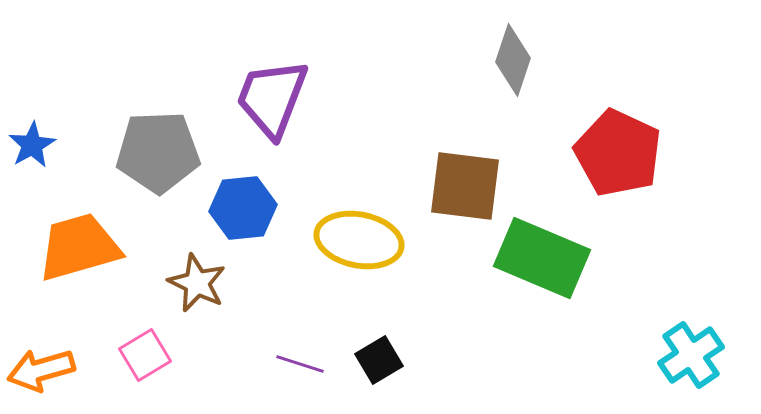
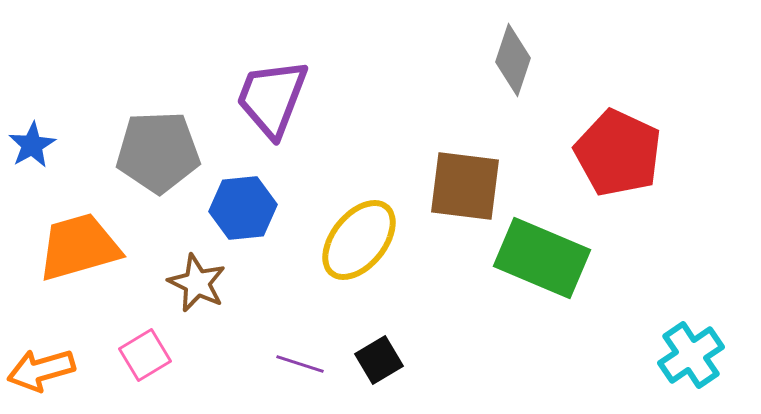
yellow ellipse: rotated 62 degrees counterclockwise
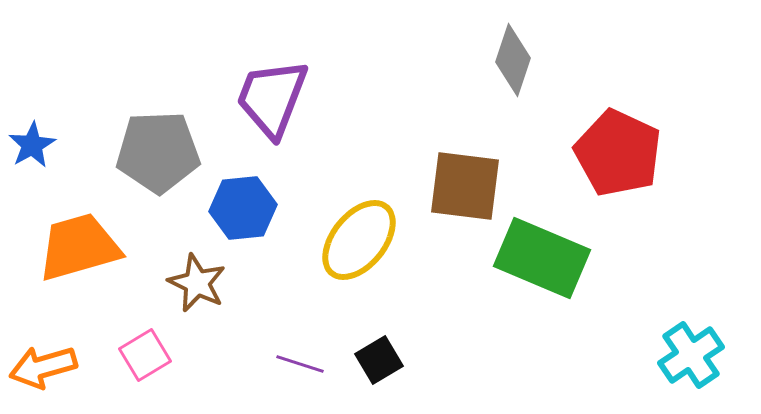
orange arrow: moved 2 px right, 3 px up
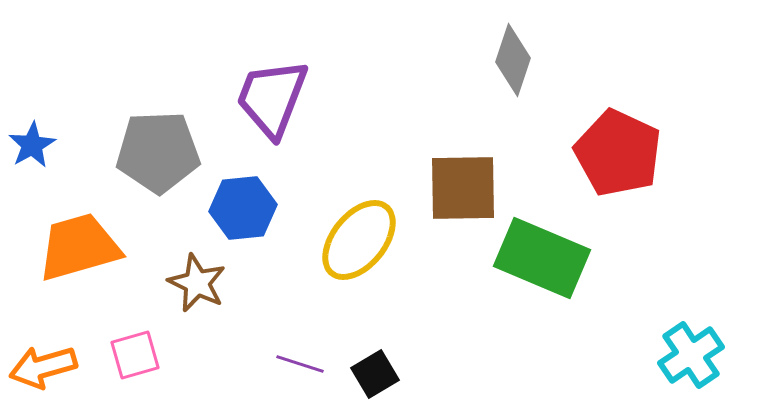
brown square: moved 2 px left, 2 px down; rotated 8 degrees counterclockwise
pink square: moved 10 px left; rotated 15 degrees clockwise
black square: moved 4 px left, 14 px down
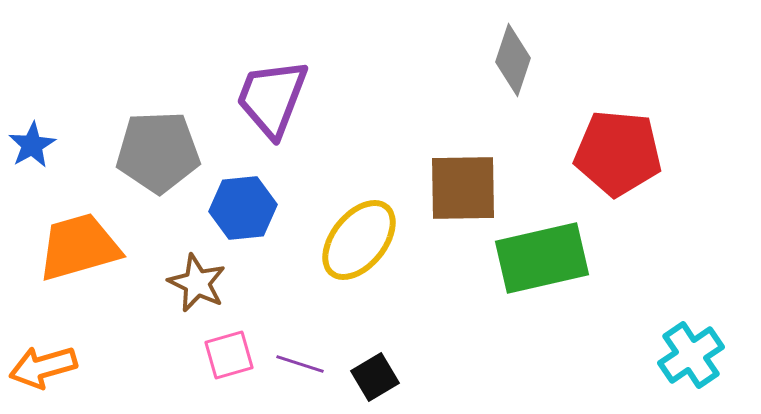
red pentagon: rotated 20 degrees counterclockwise
green rectangle: rotated 36 degrees counterclockwise
pink square: moved 94 px right
black square: moved 3 px down
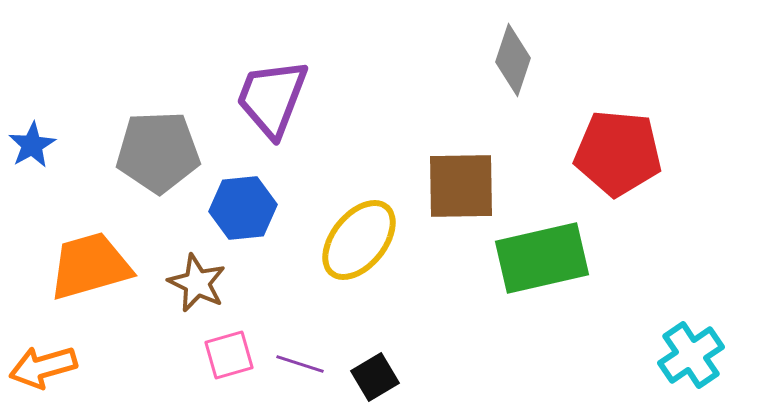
brown square: moved 2 px left, 2 px up
orange trapezoid: moved 11 px right, 19 px down
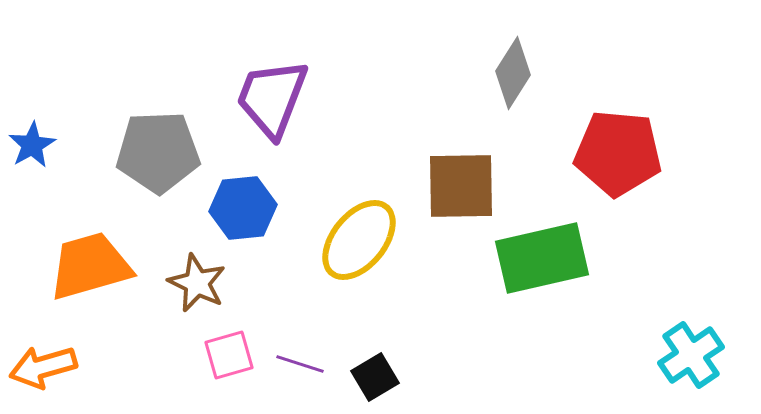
gray diamond: moved 13 px down; rotated 14 degrees clockwise
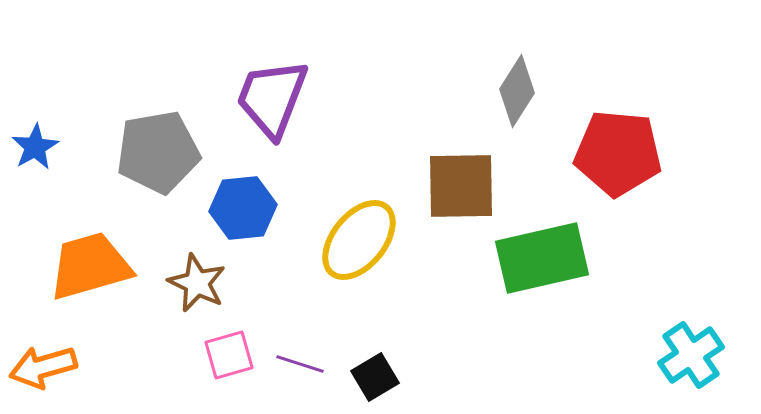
gray diamond: moved 4 px right, 18 px down
blue star: moved 3 px right, 2 px down
gray pentagon: rotated 8 degrees counterclockwise
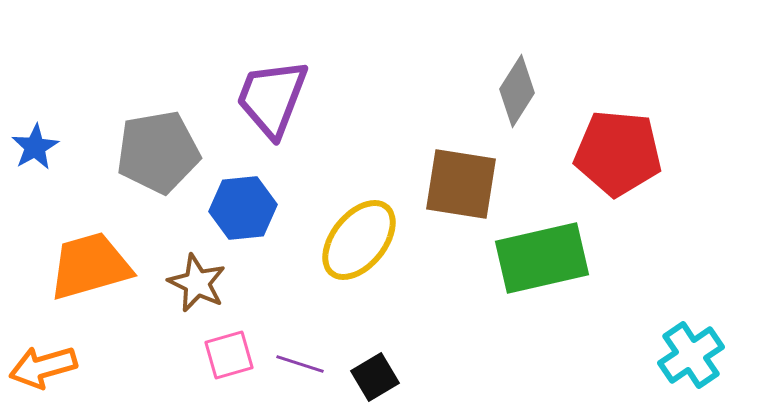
brown square: moved 2 px up; rotated 10 degrees clockwise
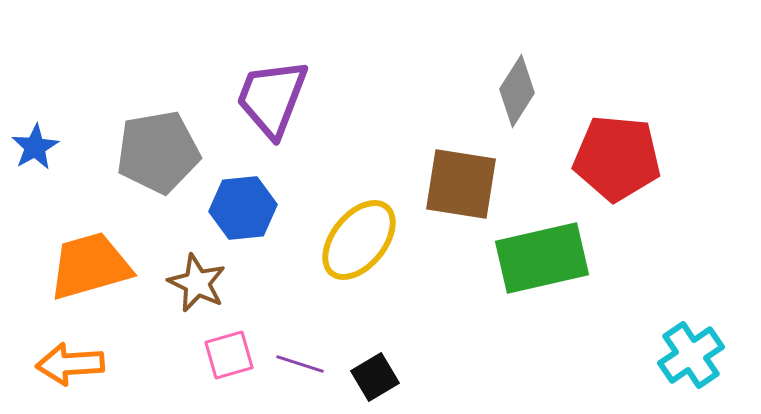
red pentagon: moved 1 px left, 5 px down
orange arrow: moved 27 px right, 3 px up; rotated 12 degrees clockwise
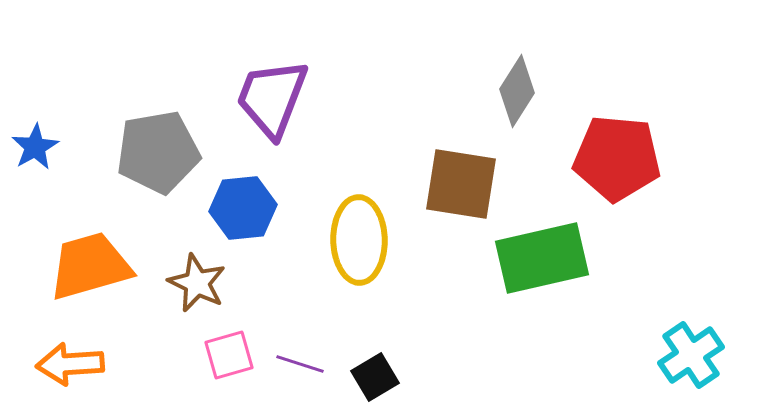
yellow ellipse: rotated 40 degrees counterclockwise
